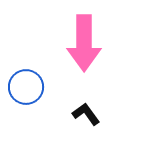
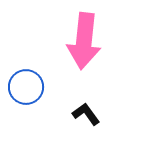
pink arrow: moved 2 px up; rotated 6 degrees clockwise
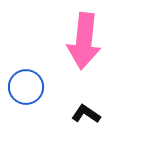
black L-shape: rotated 20 degrees counterclockwise
